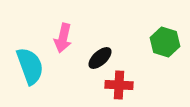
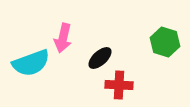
cyan semicircle: moved 1 px right, 3 px up; rotated 90 degrees clockwise
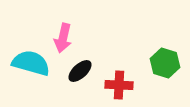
green hexagon: moved 21 px down
black ellipse: moved 20 px left, 13 px down
cyan semicircle: rotated 144 degrees counterclockwise
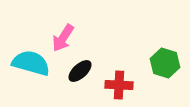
pink arrow: rotated 20 degrees clockwise
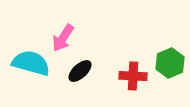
green hexagon: moved 5 px right; rotated 20 degrees clockwise
red cross: moved 14 px right, 9 px up
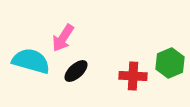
cyan semicircle: moved 2 px up
black ellipse: moved 4 px left
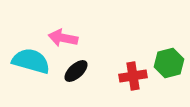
pink arrow: rotated 68 degrees clockwise
green hexagon: moved 1 px left; rotated 8 degrees clockwise
red cross: rotated 12 degrees counterclockwise
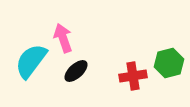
pink arrow: rotated 60 degrees clockwise
cyan semicircle: rotated 69 degrees counterclockwise
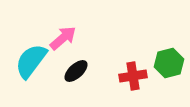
pink arrow: rotated 68 degrees clockwise
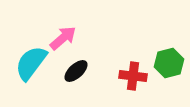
cyan semicircle: moved 2 px down
red cross: rotated 16 degrees clockwise
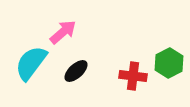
pink arrow: moved 6 px up
green hexagon: rotated 12 degrees counterclockwise
